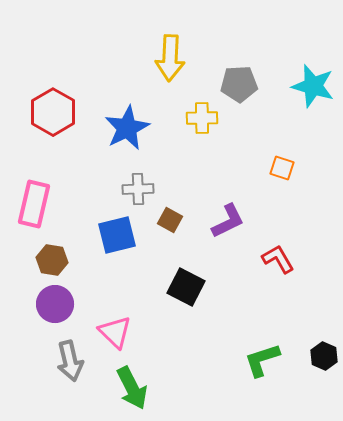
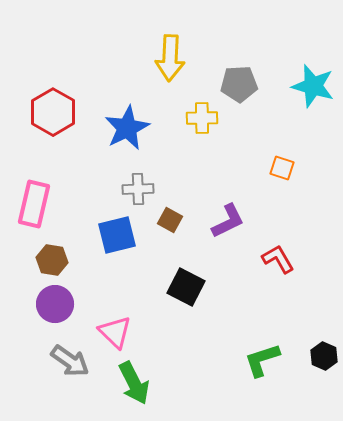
gray arrow: rotated 42 degrees counterclockwise
green arrow: moved 2 px right, 5 px up
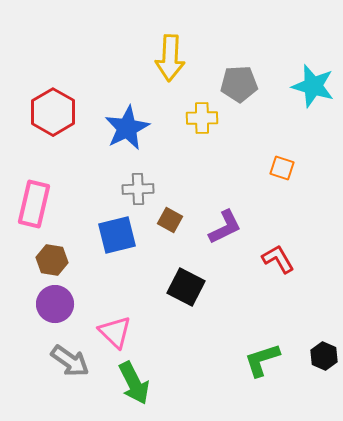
purple L-shape: moved 3 px left, 6 px down
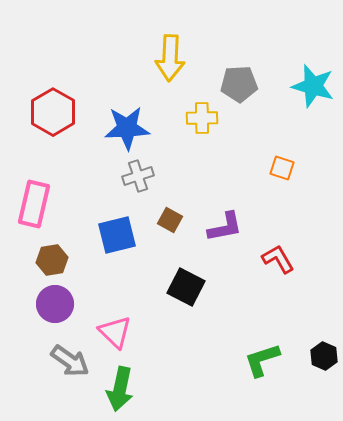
blue star: rotated 24 degrees clockwise
gray cross: moved 13 px up; rotated 16 degrees counterclockwise
purple L-shape: rotated 15 degrees clockwise
brown hexagon: rotated 20 degrees counterclockwise
green arrow: moved 14 px left, 6 px down; rotated 39 degrees clockwise
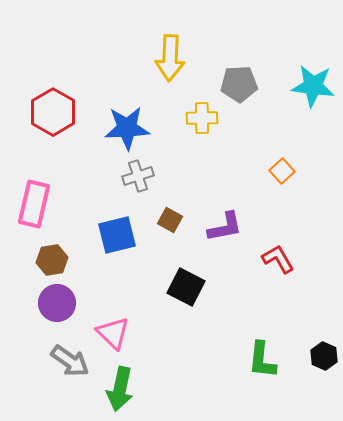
cyan star: rotated 9 degrees counterclockwise
orange square: moved 3 px down; rotated 30 degrees clockwise
purple circle: moved 2 px right, 1 px up
pink triangle: moved 2 px left, 1 px down
green L-shape: rotated 66 degrees counterclockwise
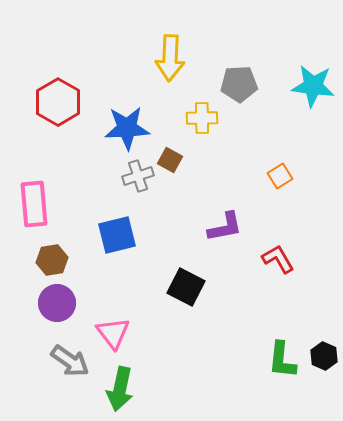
red hexagon: moved 5 px right, 10 px up
orange square: moved 2 px left, 5 px down; rotated 10 degrees clockwise
pink rectangle: rotated 18 degrees counterclockwise
brown square: moved 60 px up
pink triangle: rotated 9 degrees clockwise
green L-shape: moved 20 px right
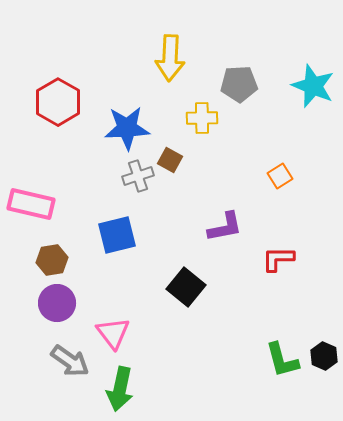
cyan star: rotated 15 degrees clockwise
pink rectangle: moved 3 px left; rotated 72 degrees counterclockwise
red L-shape: rotated 60 degrees counterclockwise
black square: rotated 12 degrees clockwise
green L-shape: rotated 21 degrees counterclockwise
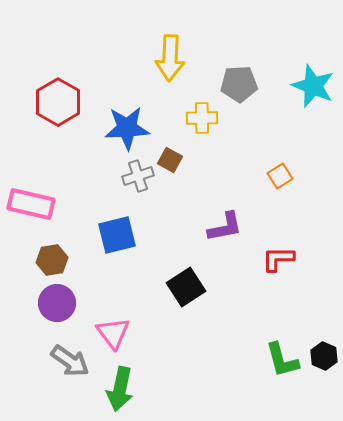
black square: rotated 18 degrees clockwise
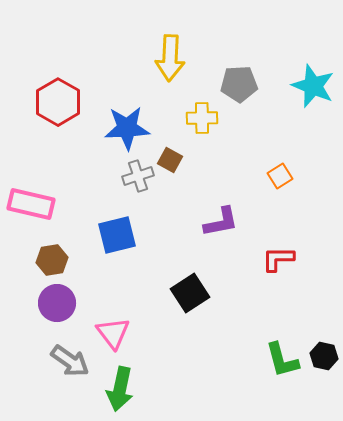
purple L-shape: moved 4 px left, 5 px up
black square: moved 4 px right, 6 px down
black hexagon: rotated 12 degrees counterclockwise
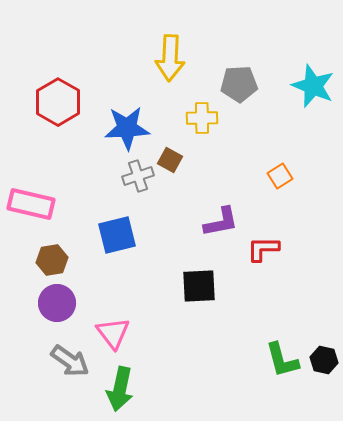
red L-shape: moved 15 px left, 10 px up
black square: moved 9 px right, 7 px up; rotated 30 degrees clockwise
black hexagon: moved 4 px down
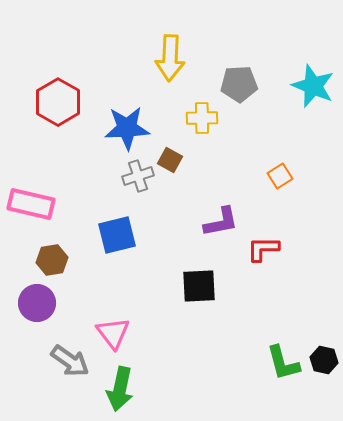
purple circle: moved 20 px left
green L-shape: moved 1 px right, 3 px down
